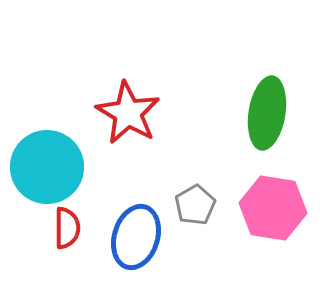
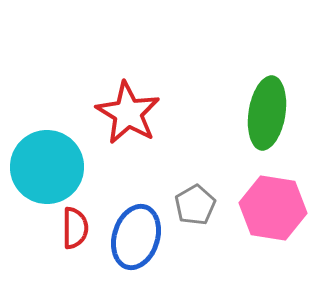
red semicircle: moved 8 px right
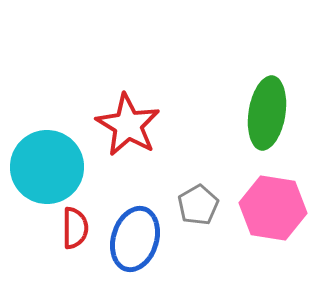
red star: moved 12 px down
gray pentagon: moved 3 px right
blue ellipse: moved 1 px left, 2 px down
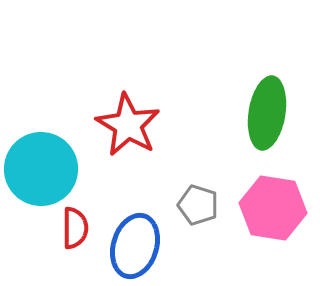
cyan circle: moved 6 px left, 2 px down
gray pentagon: rotated 24 degrees counterclockwise
blue ellipse: moved 7 px down
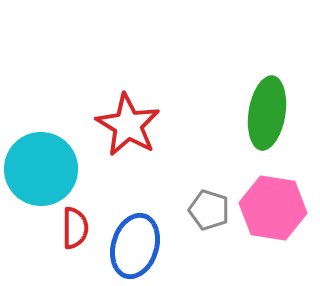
gray pentagon: moved 11 px right, 5 px down
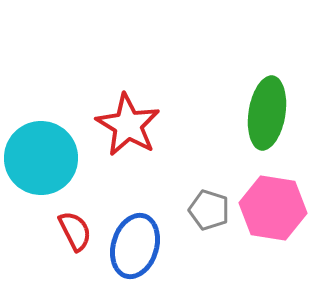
cyan circle: moved 11 px up
red semicircle: moved 3 px down; rotated 27 degrees counterclockwise
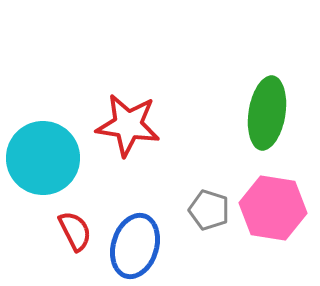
red star: rotated 22 degrees counterclockwise
cyan circle: moved 2 px right
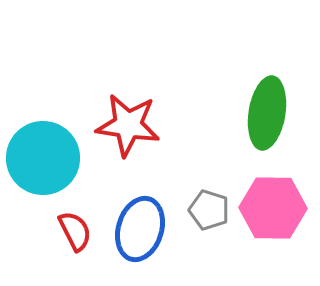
pink hexagon: rotated 8 degrees counterclockwise
blue ellipse: moved 5 px right, 17 px up
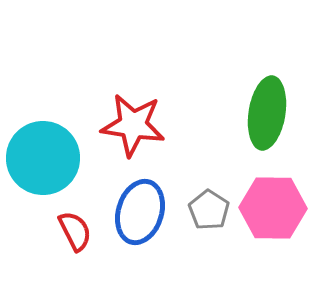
red star: moved 5 px right
gray pentagon: rotated 15 degrees clockwise
blue ellipse: moved 17 px up
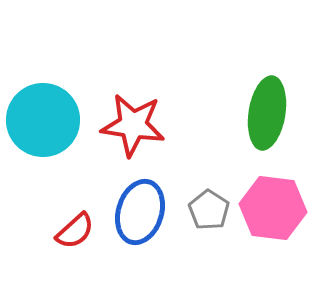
cyan circle: moved 38 px up
pink hexagon: rotated 6 degrees clockwise
red semicircle: rotated 75 degrees clockwise
